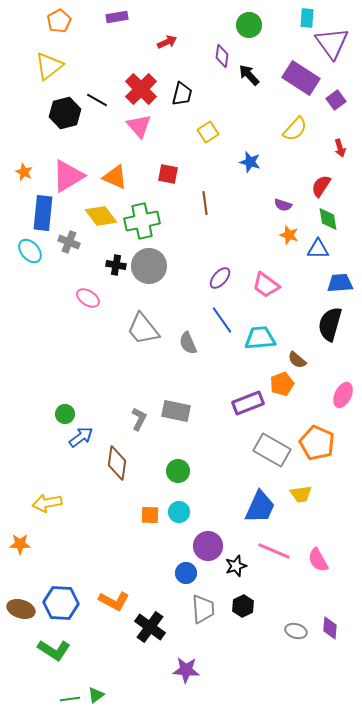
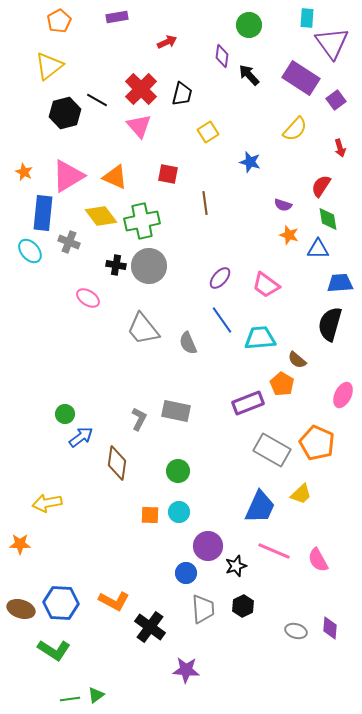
orange pentagon at (282, 384): rotated 20 degrees counterclockwise
yellow trapezoid at (301, 494): rotated 35 degrees counterclockwise
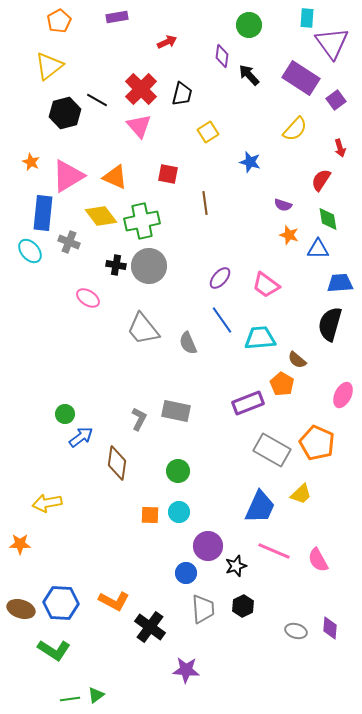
orange star at (24, 172): moved 7 px right, 10 px up
red semicircle at (321, 186): moved 6 px up
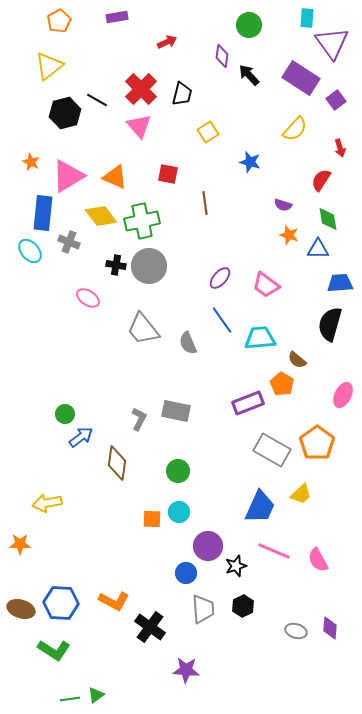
orange pentagon at (317, 443): rotated 12 degrees clockwise
orange square at (150, 515): moved 2 px right, 4 px down
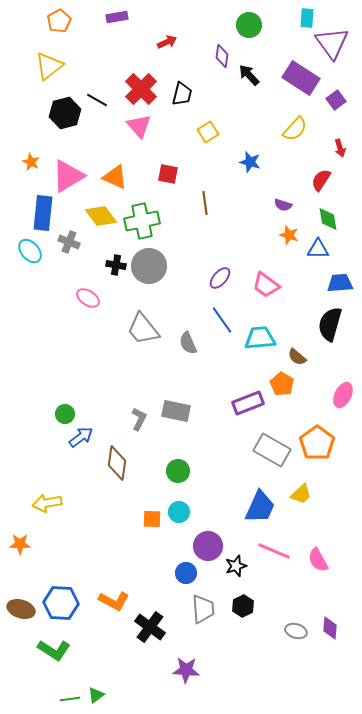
brown semicircle at (297, 360): moved 3 px up
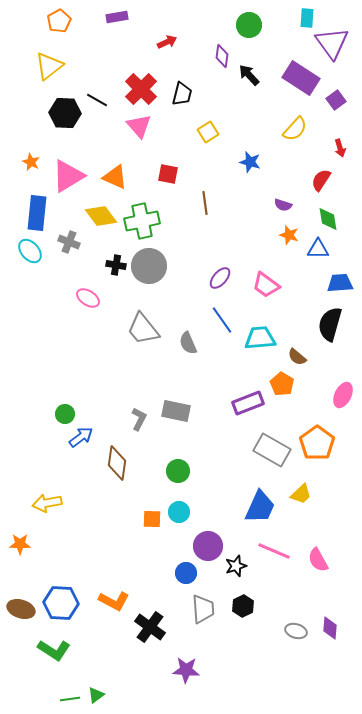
black hexagon at (65, 113): rotated 16 degrees clockwise
blue rectangle at (43, 213): moved 6 px left
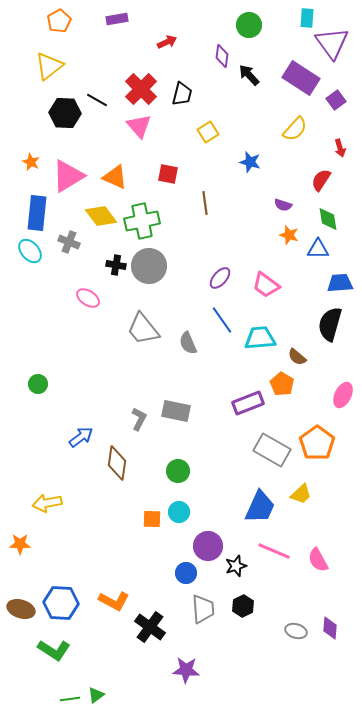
purple rectangle at (117, 17): moved 2 px down
green circle at (65, 414): moved 27 px left, 30 px up
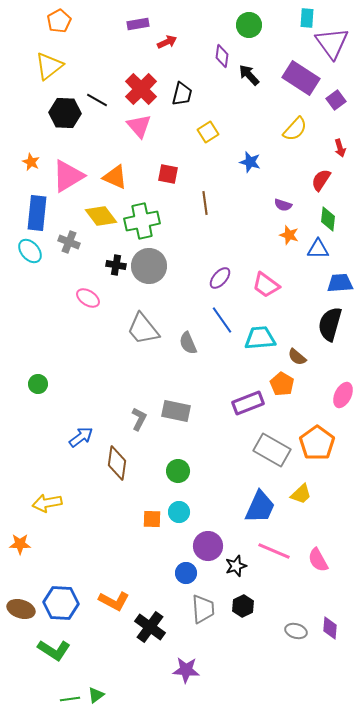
purple rectangle at (117, 19): moved 21 px right, 5 px down
green diamond at (328, 219): rotated 15 degrees clockwise
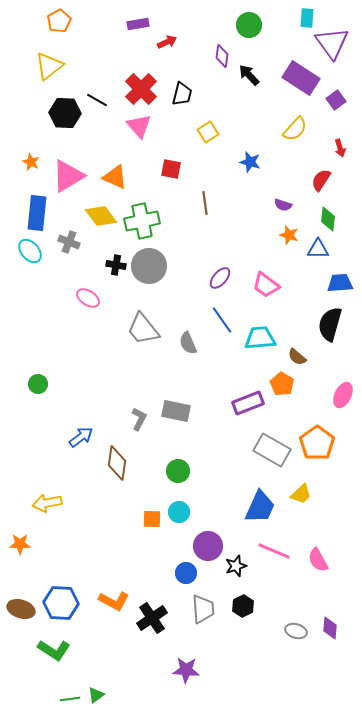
red square at (168, 174): moved 3 px right, 5 px up
black cross at (150, 627): moved 2 px right, 9 px up; rotated 20 degrees clockwise
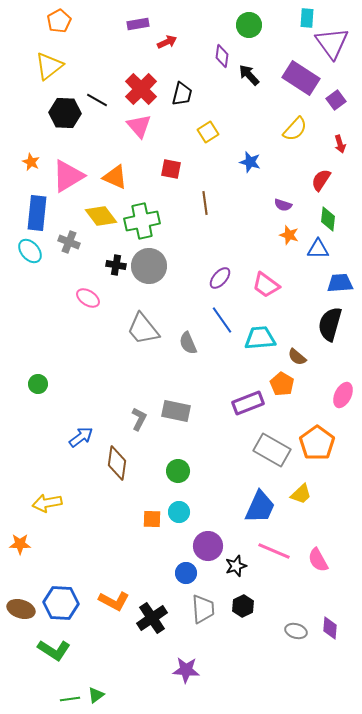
red arrow at (340, 148): moved 4 px up
